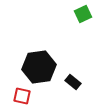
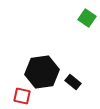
green square: moved 4 px right, 4 px down; rotated 30 degrees counterclockwise
black hexagon: moved 3 px right, 5 px down
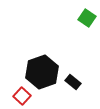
black hexagon: rotated 12 degrees counterclockwise
red square: rotated 30 degrees clockwise
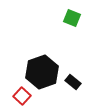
green square: moved 15 px left; rotated 12 degrees counterclockwise
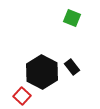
black hexagon: rotated 12 degrees counterclockwise
black rectangle: moved 1 px left, 15 px up; rotated 14 degrees clockwise
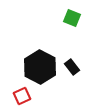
black hexagon: moved 2 px left, 5 px up
red square: rotated 24 degrees clockwise
